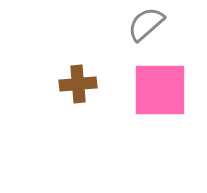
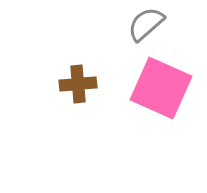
pink square: moved 1 px right, 2 px up; rotated 24 degrees clockwise
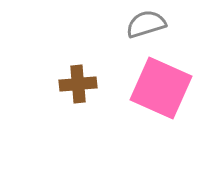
gray semicircle: rotated 24 degrees clockwise
